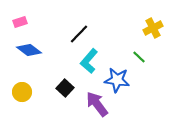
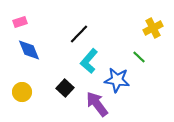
blue diamond: rotated 30 degrees clockwise
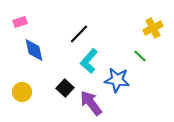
blue diamond: moved 5 px right; rotated 10 degrees clockwise
green line: moved 1 px right, 1 px up
purple arrow: moved 6 px left, 1 px up
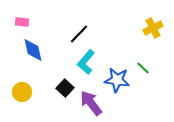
pink rectangle: moved 2 px right; rotated 24 degrees clockwise
blue diamond: moved 1 px left
green line: moved 3 px right, 12 px down
cyan L-shape: moved 3 px left, 1 px down
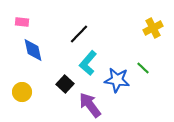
cyan L-shape: moved 2 px right, 1 px down
black square: moved 4 px up
purple arrow: moved 1 px left, 2 px down
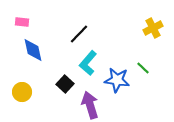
purple arrow: rotated 20 degrees clockwise
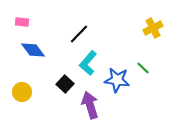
blue diamond: rotated 25 degrees counterclockwise
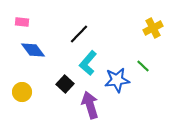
green line: moved 2 px up
blue star: rotated 15 degrees counterclockwise
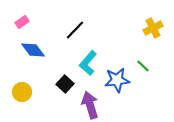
pink rectangle: rotated 40 degrees counterclockwise
black line: moved 4 px left, 4 px up
